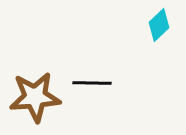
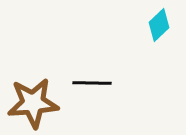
brown star: moved 2 px left, 6 px down
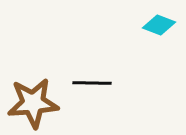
cyan diamond: rotated 64 degrees clockwise
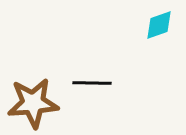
cyan diamond: rotated 40 degrees counterclockwise
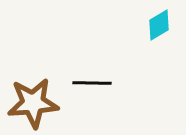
cyan diamond: rotated 12 degrees counterclockwise
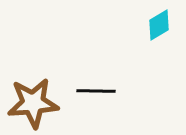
black line: moved 4 px right, 8 px down
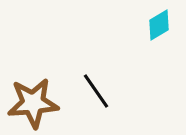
black line: rotated 54 degrees clockwise
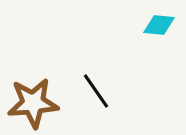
cyan diamond: rotated 36 degrees clockwise
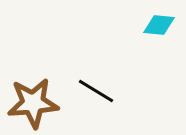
black line: rotated 24 degrees counterclockwise
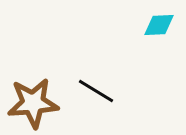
cyan diamond: rotated 8 degrees counterclockwise
